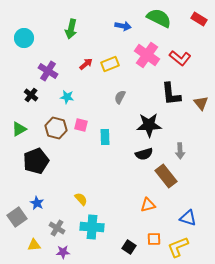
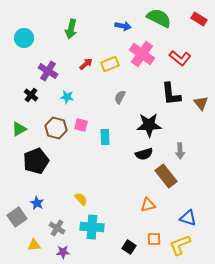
pink cross: moved 5 px left, 1 px up
yellow L-shape: moved 2 px right, 2 px up
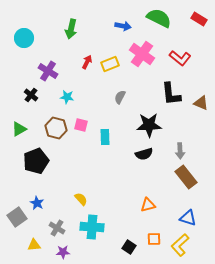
red arrow: moved 1 px right, 2 px up; rotated 24 degrees counterclockwise
brown triangle: rotated 28 degrees counterclockwise
brown rectangle: moved 20 px right, 1 px down
yellow L-shape: rotated 20 degrees counterclockwise
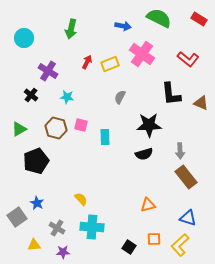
red L-shape: moved 8 px right, 1 px down
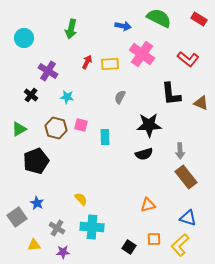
yellow rectangle: rotated 18 degrees clockwise
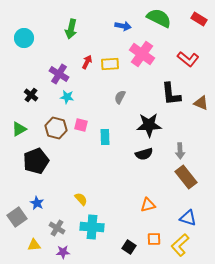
purple cross: moved 11 px right, 3 px down
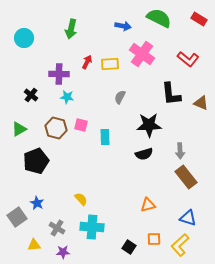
purple cross: rotated 30 degrees counterclockwise
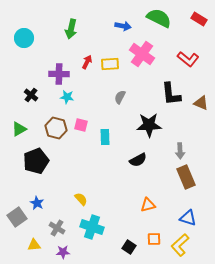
black semicircle: moved 6 px left, 6 px down; rotated 12 degrees counterclockwise
brown rectangle: rotated 15 degrees clockwise
cyan cross: rotated 15 degrees clockwise
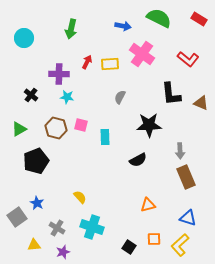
yellow semicircle: moved 1 px left, 2 px up
purple star: rotated 16 degrees counterclockwise
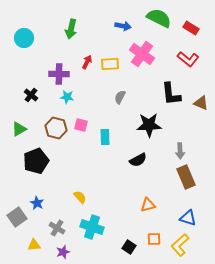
red rectangle: moved 8 px left, 9 px down
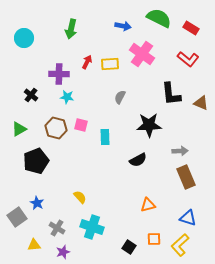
gray arrow: rotated 91 degrees counterclockwise
